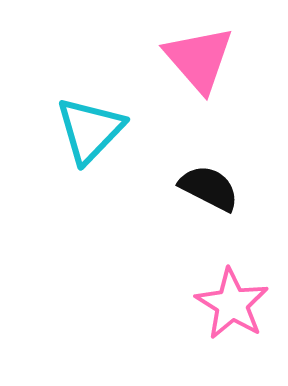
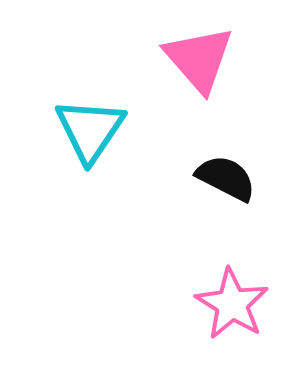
cyan triangle: rotated 10 degrees counterclockwise
black semicircle: moved 17 px right, 10 px up
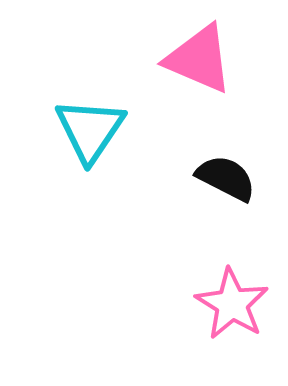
pink triangle: rotated 26 degrees counterclockwise
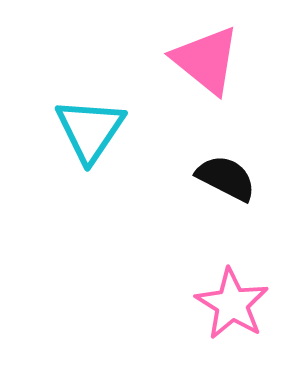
pink triangle: moved 7 px right, 1 px down; rotated 16 degrees clockwise
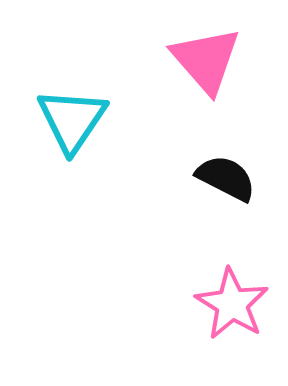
pink triangle: rotated 10 degrees clockwise
cyan triangle: moved 18 px left, 10 px up
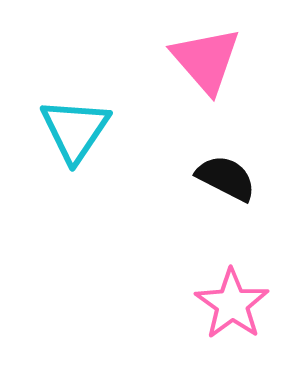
cyan triangle: moved 3 px right, 10 px down
pink star: rotated 4 degrees clockwise
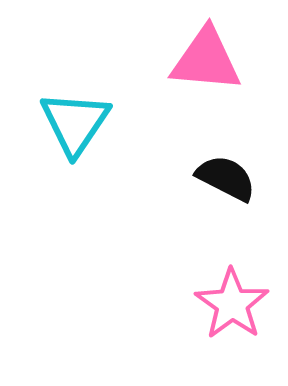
pink triangle: rotated 44 degrees counterclockwise
cyan triangle: moved 7 px up
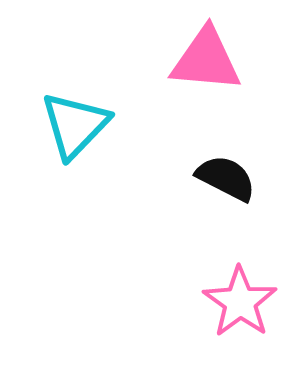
cyan triangle: moved 2 px down; rotated 10 degrees clockwise
pink star: moved 8 px right, 2 px up
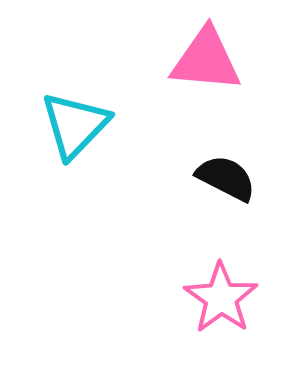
pink star: moved 19 px left, 4 px up
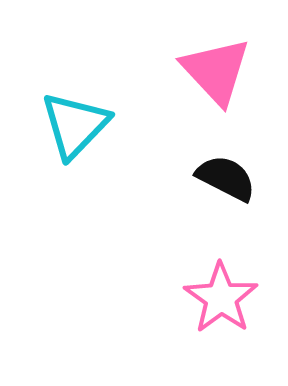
pink triangle: moved 10 px right, 11 px down; rotated 42 degrees clockwise
